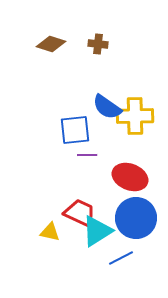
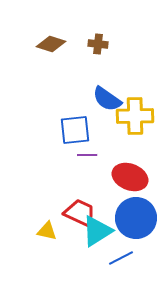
blue semicircle: moved 8 px up
yellow triangle: moved 3 px left, 1 px up
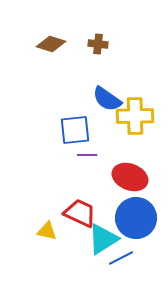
cyan triangle: moved 6 px right, 8 px down
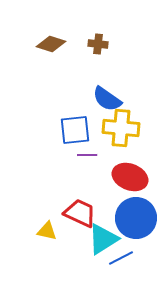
yellow cross: moved 14 px left, 12 px down; rotated 6 degrees clockwise
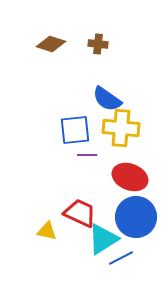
blue circle: moved 1 px up
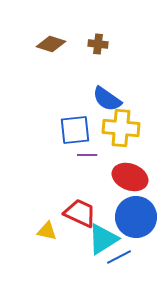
blue line: moved 2 px left, 1 px up
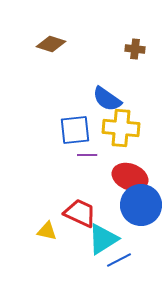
brown cross: moved 37 px right, 5 px down
blue circle: moved 5 px right, 12 px up
blue line: moved 3 px down
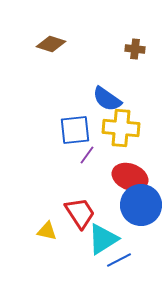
purple line: rotated 54 degrees counterclockwise
red trapezoid: rotated 32 degrees clockwise
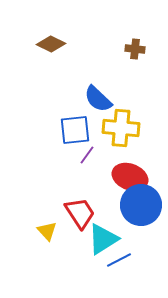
brown diamond: rotated 8 degrees clockwise
blue semicircle: moved 9 px left; rotated 8 degrees clockwise
yellow triangle: rotated 35 degrees clockwise
